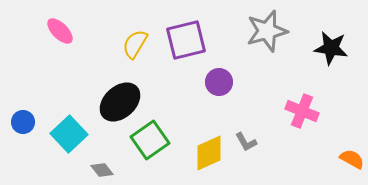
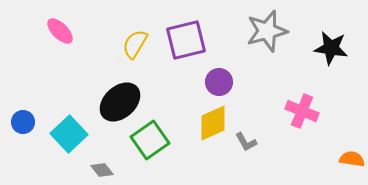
yellow diamond: moved 4 px right, 30 px up
orange semicircle: rotated 20 degrees counterclockwise
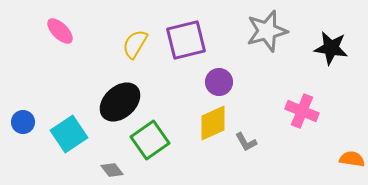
cyan square: rotated 9 degrees clockwise
gray diamond: moved 10 px right
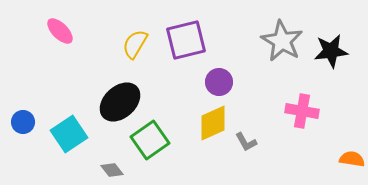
gray star: moved 15 px right, 10 px down; rotated 27 degrees counterclockwise
black star: moved 3 px down; rotated 16 degrees counterclockwise
pink cross: rotated 12 degrees counterclockwise
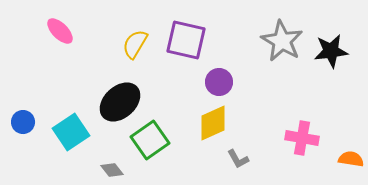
purple square: rotated 27 degrees clockwise
pink cross: moved 27 px down
cyan square: moved 2 px right, 2 px up
gray L-shape: moved 8 px left, 17 px down
orange semicircle: moved 1 px left
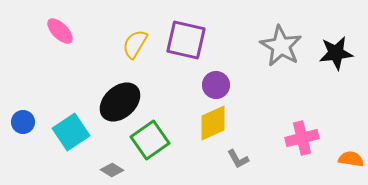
gray star: moved 1 px left, 5 px down
black star: moved 5 px right, 2 px down
purple circle: moved 3 px left, 3 px down
pink cross: rotated 24 degrees counterclockwise
gray diamond: rotated 20 degrees counterclockwise
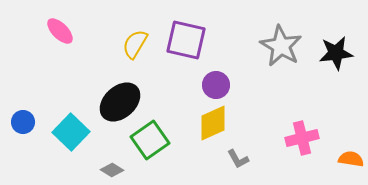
cyan square: rotated 12 degrees counterclockwise
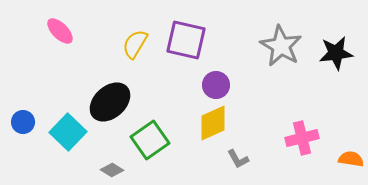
black ellipse: moved 10 px left
cyan square: moved 3 px left
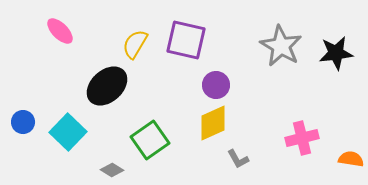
black ellipse: moved 3 px left, 16 px up
